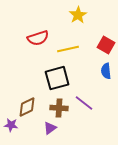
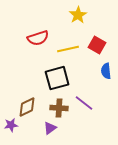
red square: moved 9 px left
purple star: rotated 16 degrees counterclockwise
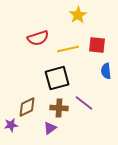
red square: rotated 24 degrees counterclockwise
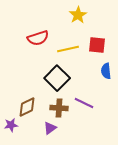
black square: rotated 30 degrees counterclockwise
purple line: rotated 12 degrees counterclockwise
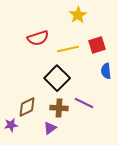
red square: rotated 24 degrees counterclockwise
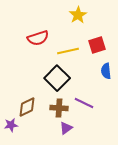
yellow line: moved 2 px down
purple triangle: moved 16 px right
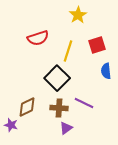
yellow line: rotated 60 degrees counterclockwise
purple star: rotated 24 degrees clockwise
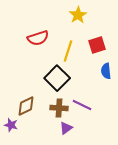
purple line: moved 2 px left, 2 px down
brown diamond: moved 1 px left, 1 px up
